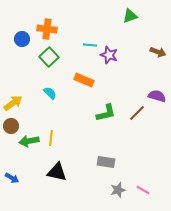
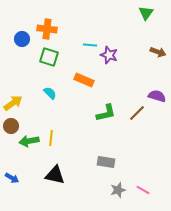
green triangle: moved 16 px right, 3 px up; rotated 35 degrees counterclockwise
green square: rotated 30 degrees counterclockwise
black triangle: moved 2 px left, 3 px down
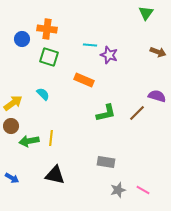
cyan semicircle: moved 7 px left, 1 px down
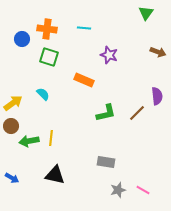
cyan line: moved 6 px left, 17 px up
purple semicircle: rotated 66 degrees clockwise
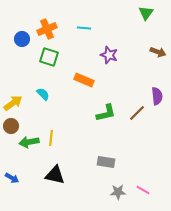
orange cross: rotated 30 degrees counterclockwise
green arrow: moved 1 px down
gray star: moved 2 px down; rotated 14 degrees clockwise
